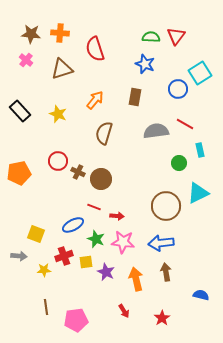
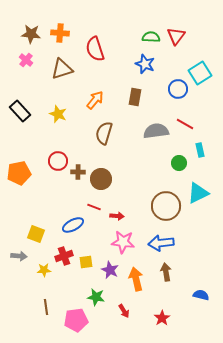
brown cross at (78, 172): rotated 24 degrees counterclockwise
green star at (96, 239): moved 58 px down; rotated 12 degrees counterclockwise
purple star at (106, 272): moved 4 px right, 2 px up
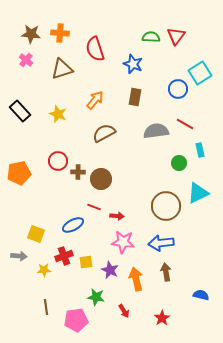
blue star at (145, 64): moved 12 px left
brown semicircle at (104, 133): rotated 45 degrees clockwise
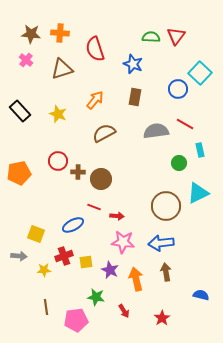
cyan square at (200, 73): rotated 15 degrees counterclockwise
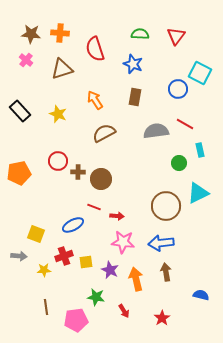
green semicircle at (151, 37): moved 11 px left, 3 px up
cyan square at (200, 73): rotated 15 degrees counterclockwise
orange arrow at (95, 100): rotated 72 degrees counterclockwise
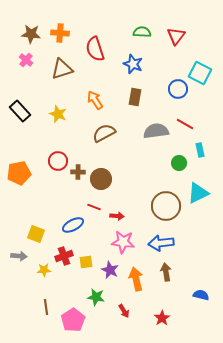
green semicircle at (140, 34): moved 2 px right, 2 px up
pink pentagon at (76, 320): moved 3 px left; rotated 25 degrees counterclockwise
